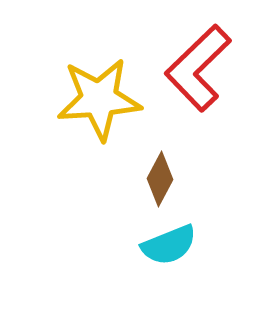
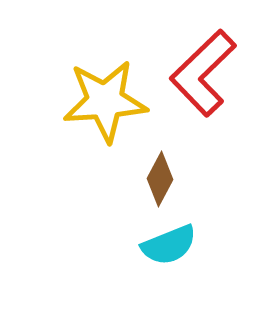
red L-shape: moved 5 px right, 5 px down
yellow star: moved 6 px right, 2 px down
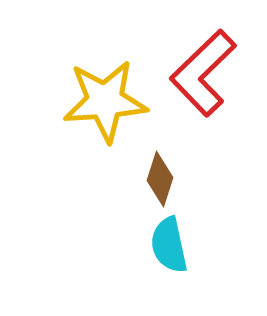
brown diamond: rotated 10 degrees counterclockwise
cyan semicircle: rotated 100 degrees clockwise
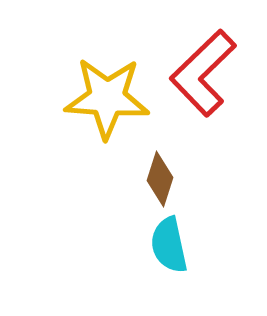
yellow star: moved 2 px right, 3 px up; rotated 8 degrees clockwise
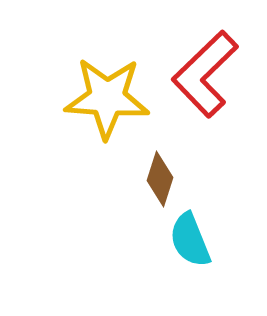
red L-shape: moved 2 px right, 1 px down
cyan semicircle: moved 21 px right, 5 px up; rotated 10 degrees counterclockwise
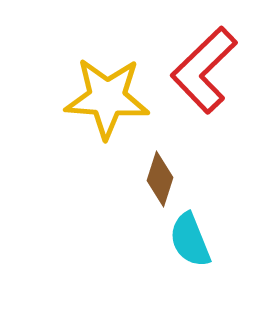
red L-shape: moved 1 px left, 4 px up
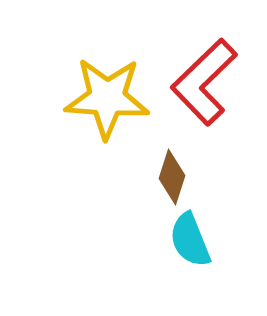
red L-shape: moved 12 px down
brown diamond: moved 12 px right, 2 px up
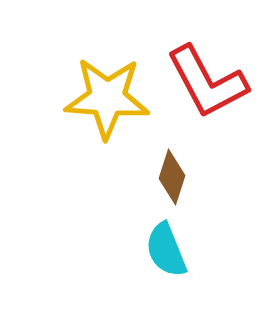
red L-shape: moved 3 px right; rotated 74 degrees counterclockwise
cyan semicircle: moved 24 px left, 10 px down
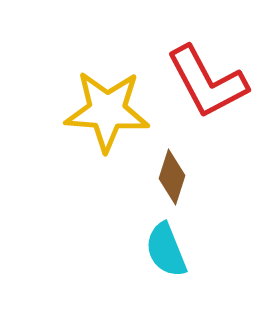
yellow star: moved 13 px down
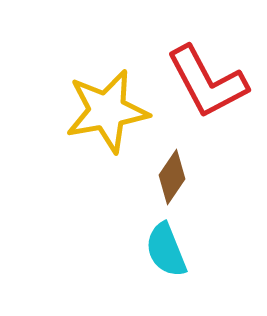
yellow star: rotated 14 degrees counterclockwise
brown diamond: rotated 16 degrees clockwise
